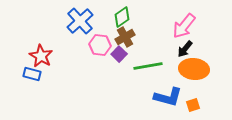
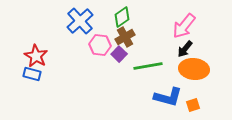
red star: moved 5 px left
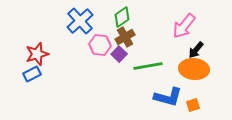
black arrow: moved 11 px right, 1 px down
red star: moved 1 px right, 2 px up; rotated 25 degrees clockwise
blue rectangle: rotated 42 degrees counterclockwise
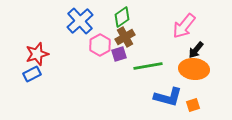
pink hexagon: rotated 25 degrees clockwise
purple square: rotated 28 degrees clockwise
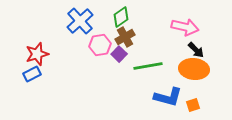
green diamond: moved 1 px left
pink arrow: moved 1 px right, 1 px down; rotated 116 degrees counterclockwise
pink hexagon: rotated 20 degrees clockwise
black arrow: rotated 84 degrees counterclockwise
purple square: rotated 28 degrees counterclockwise
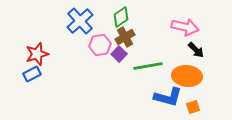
orange ellipse: moved 7 px left, 7 px down
orange square: moved 2 px down
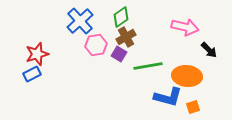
brown cross: moved 1 px right
pink hexagon: moved 4 px left
black arrow: moved 13 px right
purple square: rotated 14 degrees counterclockwise
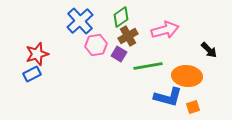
pink arrow: moved 20 px left, 3 px down; rotated 28 degrees counterclockwise
brown cross: moved 2 px right, 1 px up
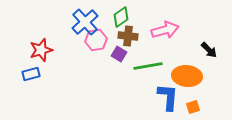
blue cross: moved 5 px right, 1 px down
brown cross: rotated 36 degrees clockwise
pink hexagon: moved 5 px up
red star: moved 4 px right, 4 px up
blue rectangle: moved 1 px left; rotated 12 degrees clockwise
blue L-shape: rotated 100 degrees counterclockwise
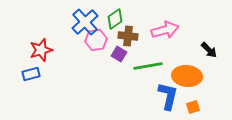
green diamond: moved 6 px left, 2 px down
blue L-shape: moved 1 px up; rotated 8 degrees clockwise
